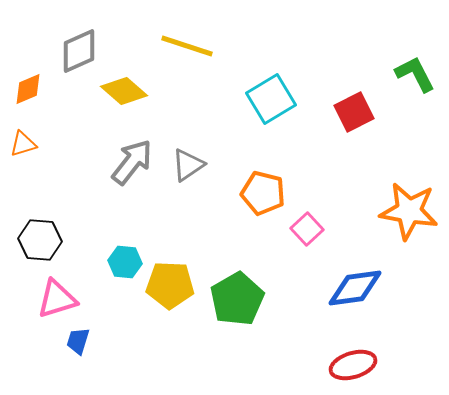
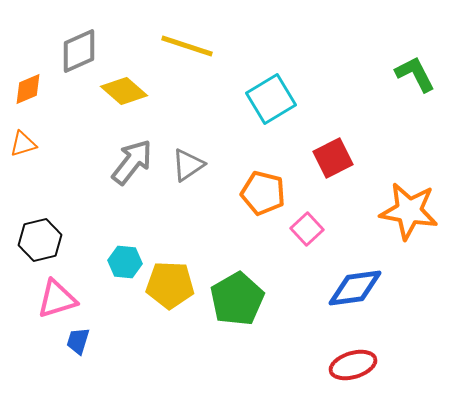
red square: moved 21 px left, 46 px down
black hexagon: rotated 18 degrees counterclockwise
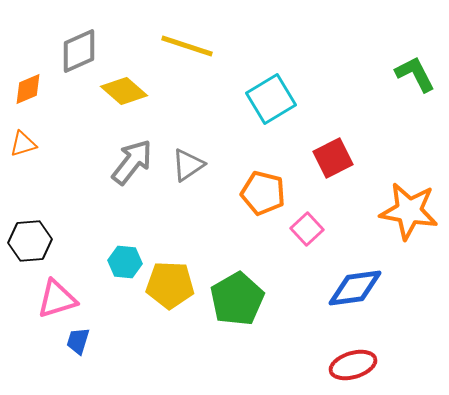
black hexagon: moved 10 px left, 1 px down; rotated 9 degrees clockwise
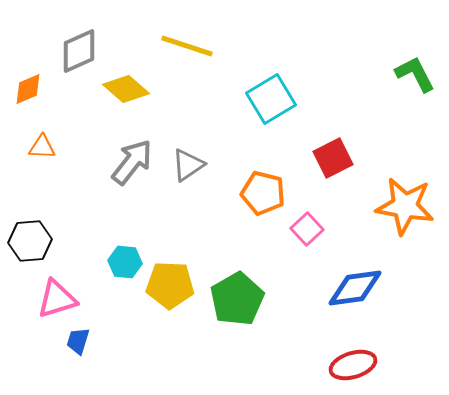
yellow diamond: moved 2 px right, 2 px up
orange triangle: moved 19 px right, 3 px down; rotated 20 degrees clockwise
orange star: moved 4 px left, 5 px up
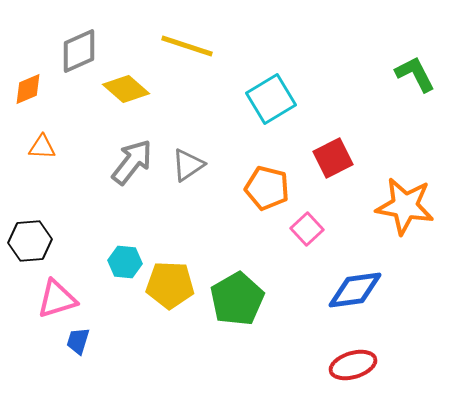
orange pentagon: moved 4 px right, 5 px up
blue diamond: moved 2 px down
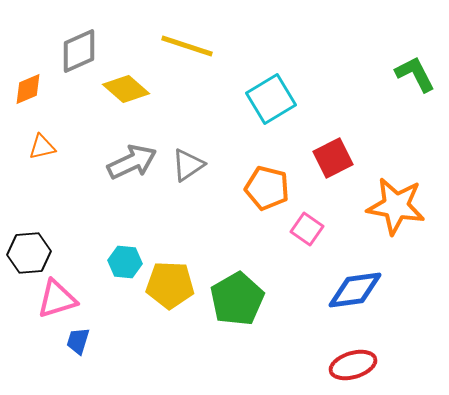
orange triangle: rotated 16 degrees counterclockwise
gray arrow: rotated 27 degrees clockwise
orange star: moved 9 px left
pink square: rotated 12 degrees counterclockwise
black hexagon: moved 1 px left, 12 px down
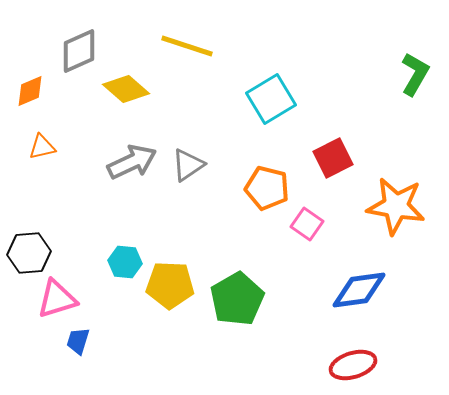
green L-shape: rotated 57 degrees clockwise
orange diamond: moved 2 px right, 2 px down
pink square: moved 5 px up
blue diamond: moved 4 px right
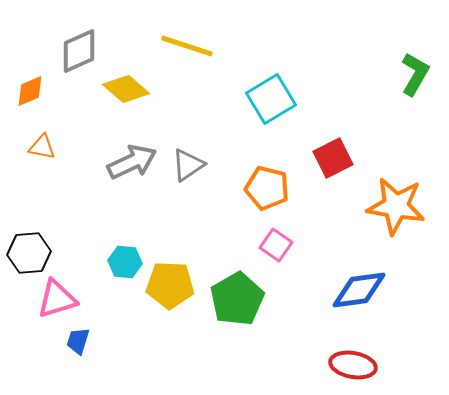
orange triangle: rotated 24 degrees clockwise
pink square: moved 31 px left, 21 px down
red ellipse: rotated 27 degrees clockwise
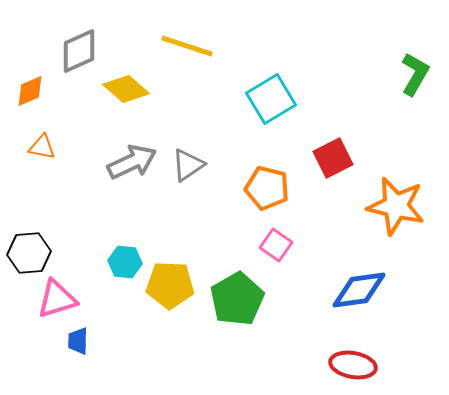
orange star: rotated 4 degrees clockwise
blue trapezoid: rotated 16 degrees counterclockwise
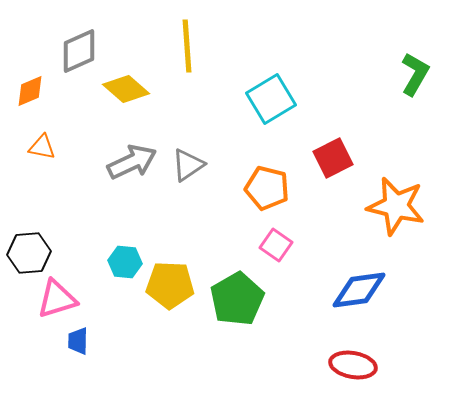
yellow line: rotated 68 degrees clockwise
